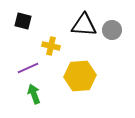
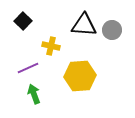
black square: rotated 30 degrees clockwise
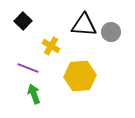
gray circle: moved 1 px left, 2 px down
yellow cross: rotated 18 degrees clockwise
purple line: rotated 45 degrees clockwise
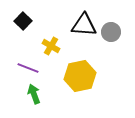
yellow hexagon: rotated 8 degrees counterclockwise
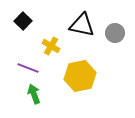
black triangle: moved 2 px left; rotated 8 degrees clockwise
gray circle: moved 4 px right, 1 px down
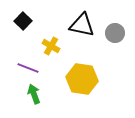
yellow hexagon: moved 2 px right, 3 px down; rotated 20 degrees clockwise
